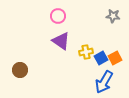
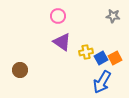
purple triangle: moved 1 px right, 1 px down
blue arrow: moved 2 px left
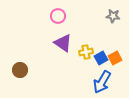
purple triangle: moved 1 px right, 1 px down
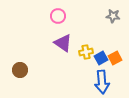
blue arrow: rotated 35 degrees counterclockwise
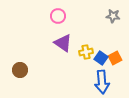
blue square: rotated 24 degrees counterclockwise
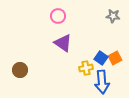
yellow cross: moved 16 px down
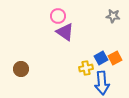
purple triangle: moved 2 px right, 11 px up
blue square: rotated 24 degrees clockwise
brown circle: moved 1 px right, 1 px up
blue arrow: moved 1 px down
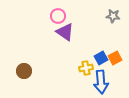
brown circle: moved 3 px right, 2 px down
blue arrow: moved 1 px left, 1 px up
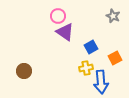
gray star: rotated 16 degrees clockwise
blue square: moved 10 px left, 11 px up
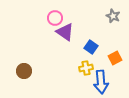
pink circle: moved 3 px left, 2 px down
blue square: rotated 24 degrees counterclockwise
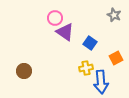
gray star: moved 1 px right, 1 px up
blue square: moved 1 px left, 4 px up
orange square: moved 1 px right
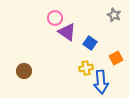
purple triangle: moved 2 px right
